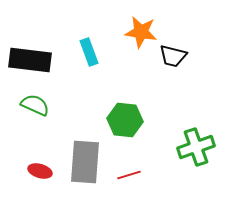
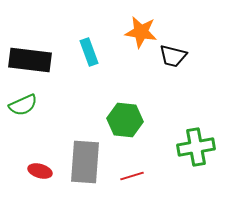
green semicircle: moved 12 px left; rotated 132 degrees clockwise
green cross: rotated 9 degrees clockwise
red line: moved 3 px right, 1 px down
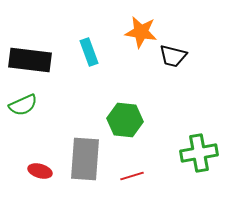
green cross: moved 3 px right, 6 px down
gray rectangle: moved 3 px up
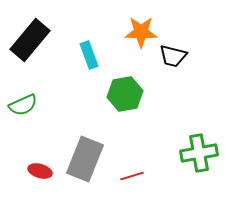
orange star: rotated 8 degrees counterclockwise
cyan rectangle: moved 3 px down
black rectangle: moved 20 px up; rotated 57 degrees counterclockwise
green hexagon: moved 26 px up; rotated 16 degrees counterclockwise
gray rectangle: rotated 18 degrees clockwise
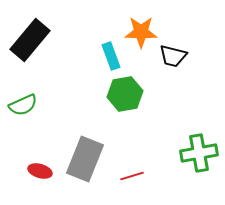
cyan rectangle: moved 22 px right, 1 px down
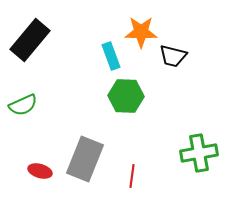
green hexagon: moved 1 px right, 2 px down; rotated 12 degrees clockwise
red line: rotated 65 degrees counterclockwise
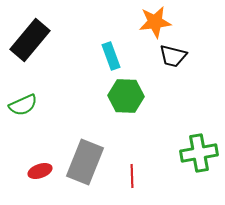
orange star: moved 14 px right, 10 px up; rotated 8 degrees counterclockwise
gray rectangle: moved 3 px down
red ellipse: rotated 35 degrees counterclockwise
red line: rotated 10 degrees counterclockwise
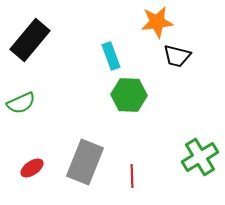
orange star: moved 2 px right
black trapezoid: moved 4 px right
green hexagon: moved 3 px right, 1 px up
green semicircle: moved 2 px left, 2 px up
green cross: moved 1 px right, 4 px down; rotated 21 degrees counterclockwise
red ellipse: moved 8 px left, 3 px up; rotated 15 degrees counterclockwise
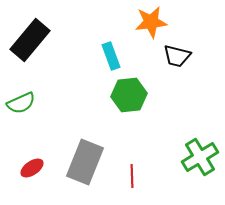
orange star: moved 6 px left
green hexagon: rotated 8 degrees counterclockwise
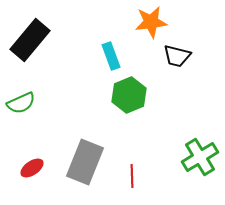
green hexagon: rotated 16 degrees counterclockwise
